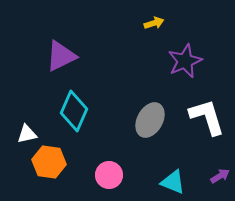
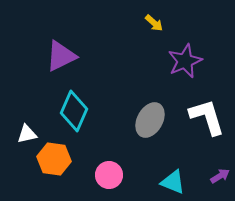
yellow arrow: rotated 60 degrees clockwise
orange hexagon: moved 5 px right, 3 px up
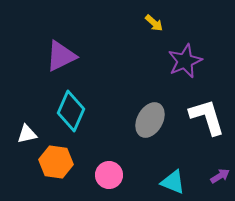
cyan diamond: moved 3 px left
orange hexagon: moved 2 px right, 3 px down
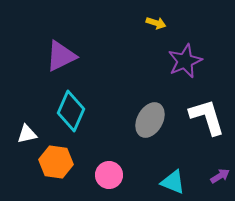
yellow arrow: moved 2 px right; rotated 24 degrees counterclockwise
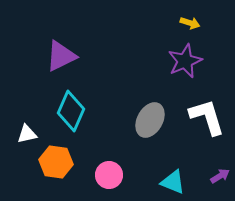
yellow arrow: moved 34 px right
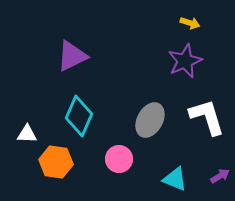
purple triangle: moved 11 px right
cyan diamond: moved 8 px right, 5 px down
white triangle: rotated 15 degrees clockwise
pink circle: moved 10 px right, 16 px up
cyan triangle: moved 2 px right, 3 px up
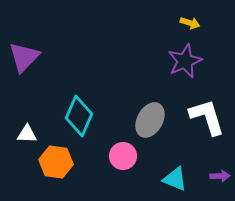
purple triangle: moved 48 px left, 1 px down; rotated 20 degrees counterclockwise
pink circle: moved 4 px right, 3 px up
purple arrow: rotated 30 degrees clockwise
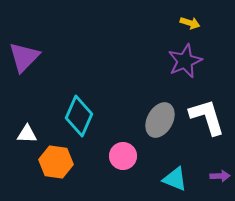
gray ellipse: moved 10 px right
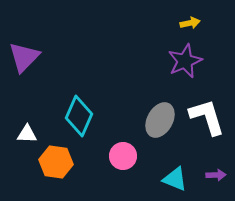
yellow arrow: rotated 30 degrees counterclockwise
purple arrow: moved 4 px left, 1 px up
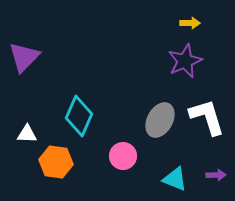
yellow arrow: rotated 12 degrees clockwise
